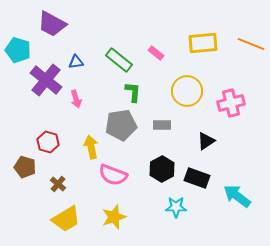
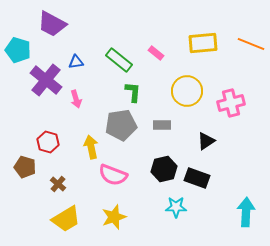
black hexagon: moved 2 px right; rotated 15 degrees clockwise
cyan arrow: moved 9 px right, 16 px down; rotated 56 degrees clockwise
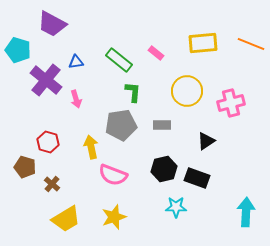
brown cross: moved 6 px left
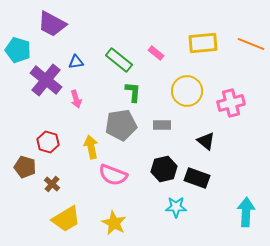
black triangle: rotated 48 degrees counterclockwise
yellow star: moved 6 px down; rotated 25 degrees counterclockwise
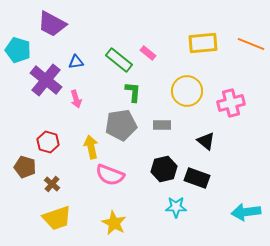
pink rectangle: moved 8 px left
pink semicircle: moved 3 px left
cyan arrow: rotated 100 degrees counterclockwise
yellow trapezoid: moved 9 px left, 1 px up; rotated 12 degrees clockwise
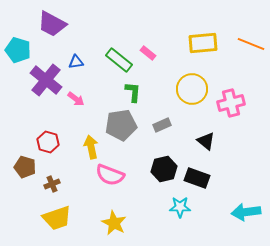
yellow circle: moved 5 px right, 2 px up
pink arrow: rotated 36 degrees counterclockwise
gray rectangle: rotated 24 degrees counterclockwise
brown cross: rotated 28 degrees clockwise
cyan star: moved 4 px right
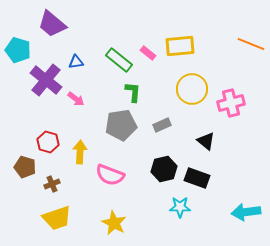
purple trapezoid: rotated 12 degrees clockwise
yellow rectangle: moved 23 px left, 3 px down
yellow arrow: moved 11 px left, 5 px down; rotated 15 degrees clockwise
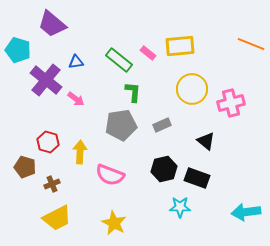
yellow trapezoid: rotated 8 degrees counterclockwise
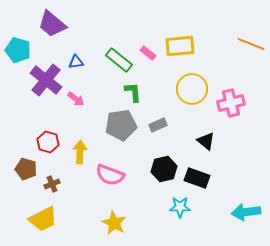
green L-shape: rotated 10 degrees counterclockwise
gray rectangle: moved 4 px left
brown pentagon: moved 1 px right, 2 px down
yellow trapezoid: moved 14 px left, 1 px down
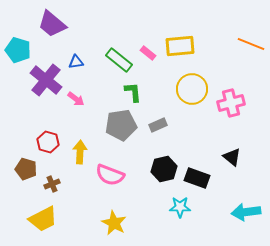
black triangle: moved 26 px right, 16 px down
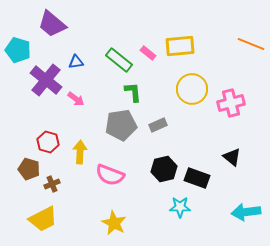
brown pentagon: moved 3 px right
